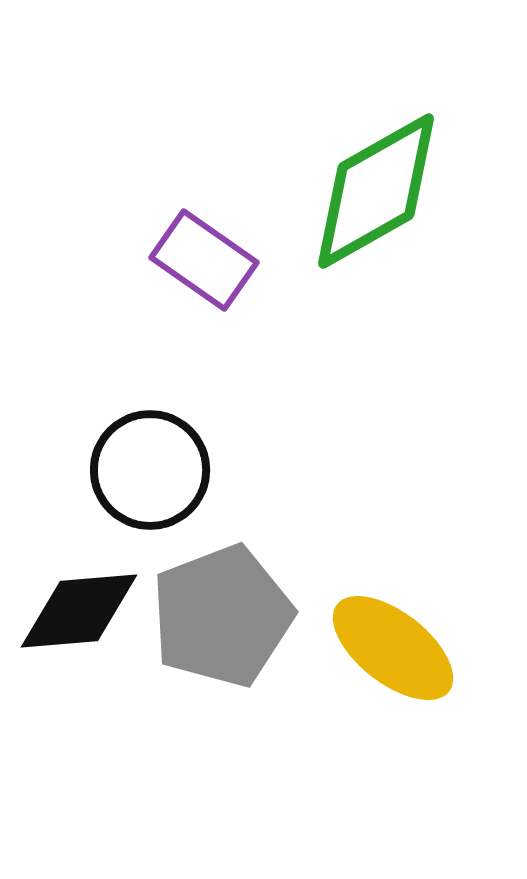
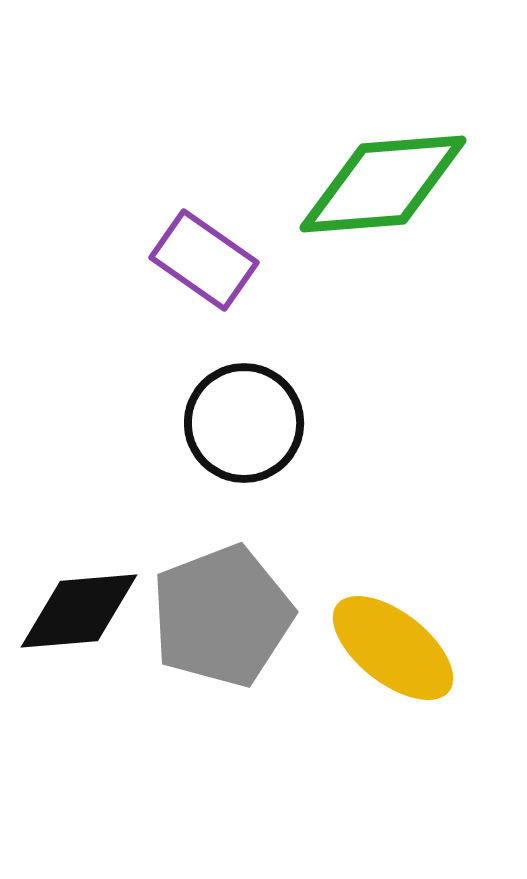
green diamond: moved 7 px right, 7 px up; rotated 25 degrees clockwise
black circle: moved 94 px right, 47 px up
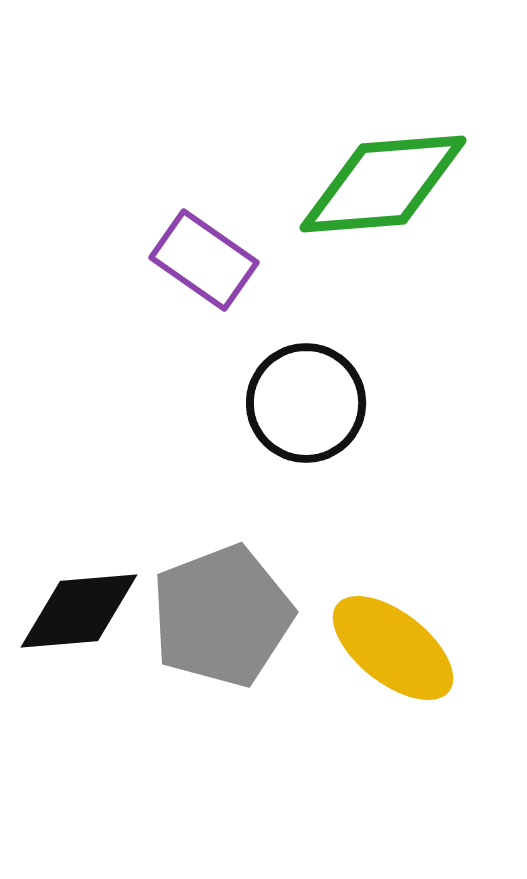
black circle: moved 62 px right, 20 px up
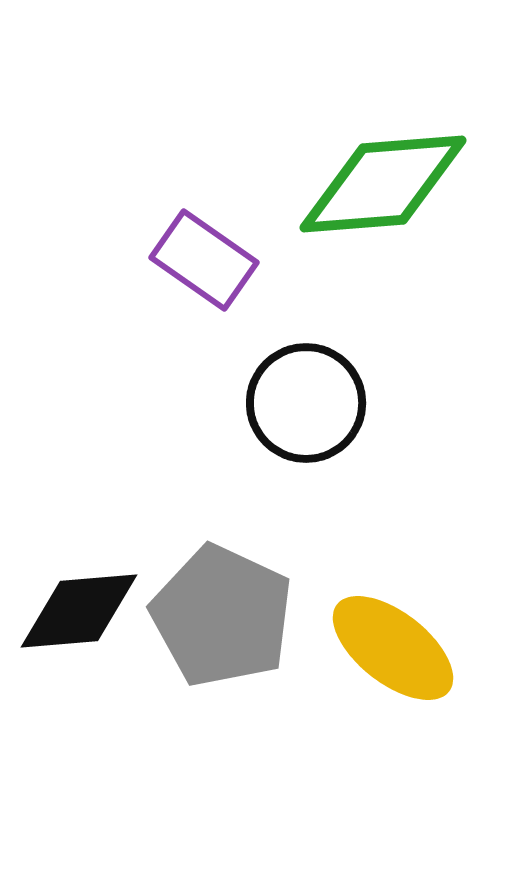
gray pentagon: rotated 26 degrees counterclockwise
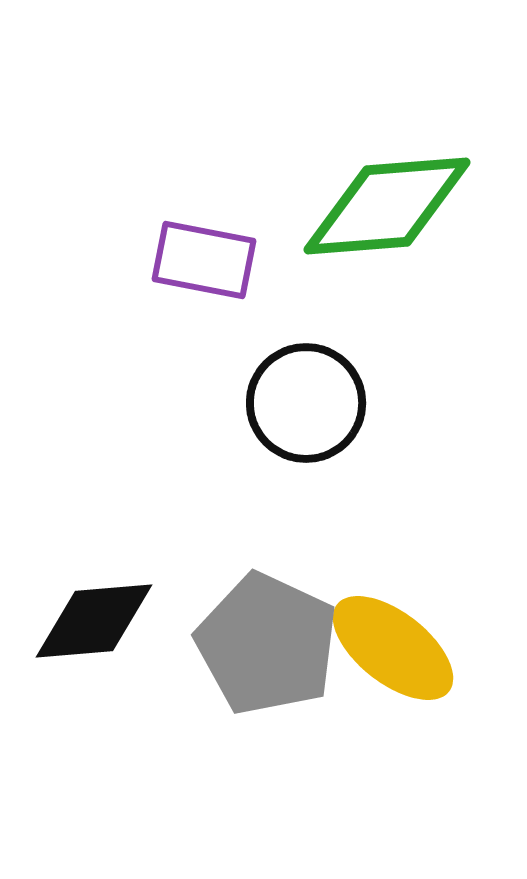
green diamond: moved 4 px right, 22 px down
purple rectangle: rotated 24 degrees counterclockwise
black diamond: moved 15 px right, 10 px down
gray pentagon: moved 45 px right, 28 px down
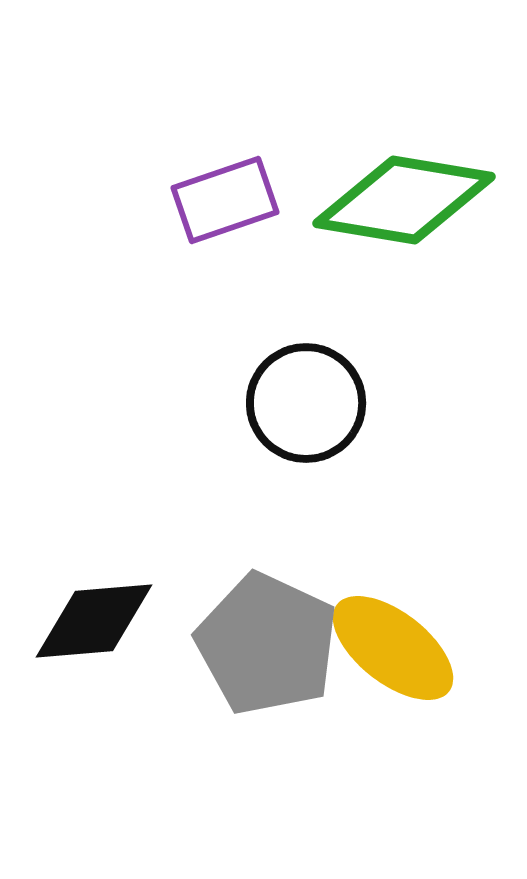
green diamond: moved 17 px right, 6 px up; rotated 14 degrees clockwise
purple rectangle: moved 21 px right, 60 px up; rotated 30 degrees counterclockwise
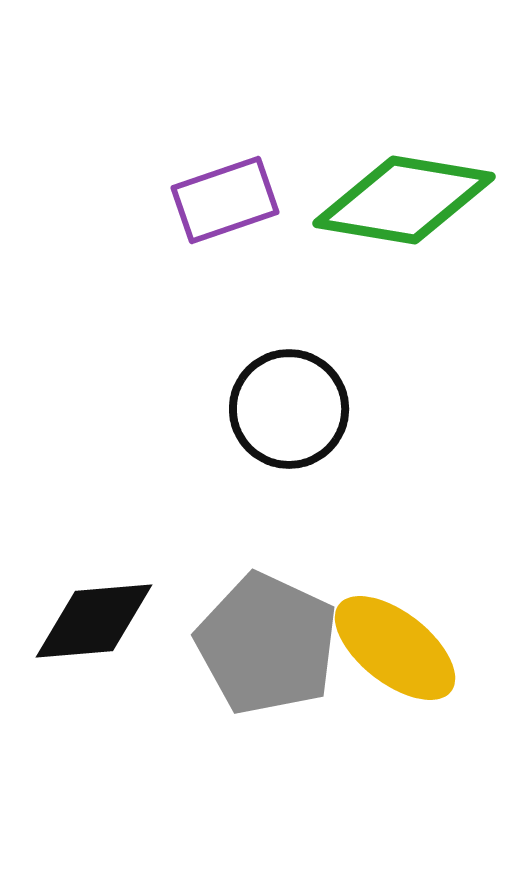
black circle: moved 17 px left, 6 px down
yellow ellipse: moved 2 px right
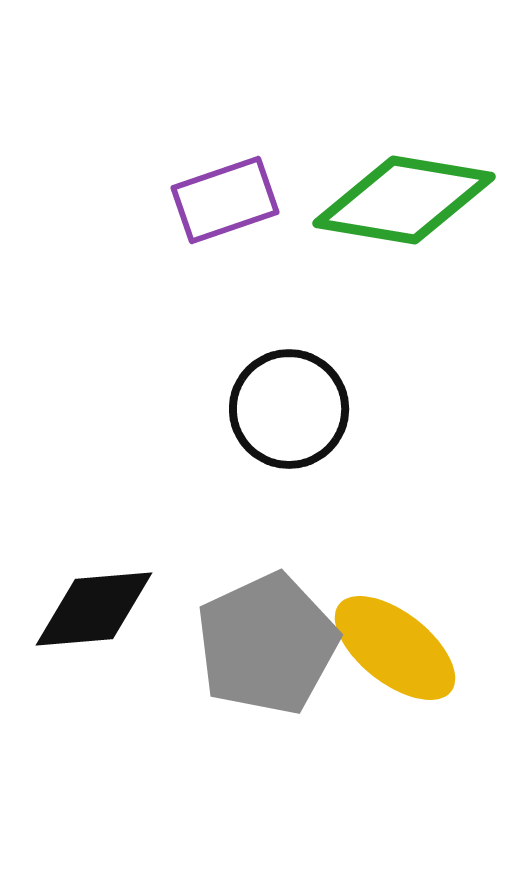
black diamond: moved 12 px up
gray pentagon: rotated 22 degrees clockwise
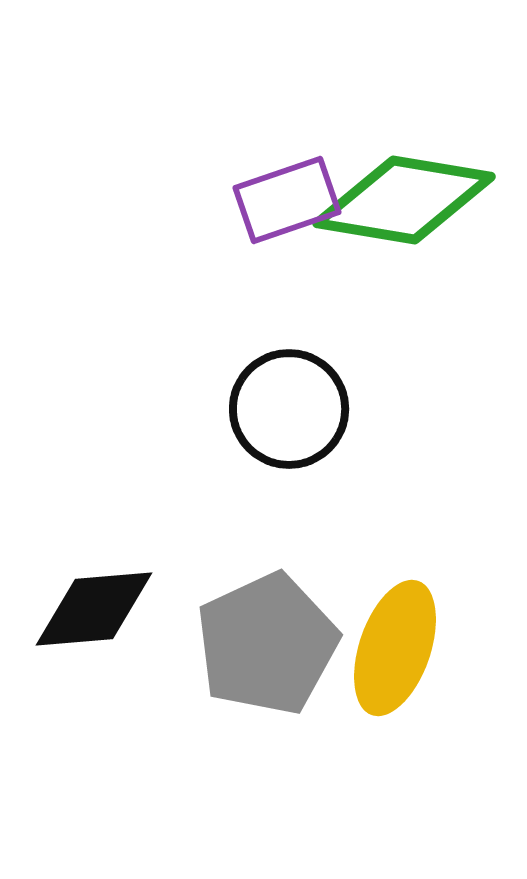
purple rectangle: moved 62 px right
yellow ellipse: rotated 71 degrees clockwise
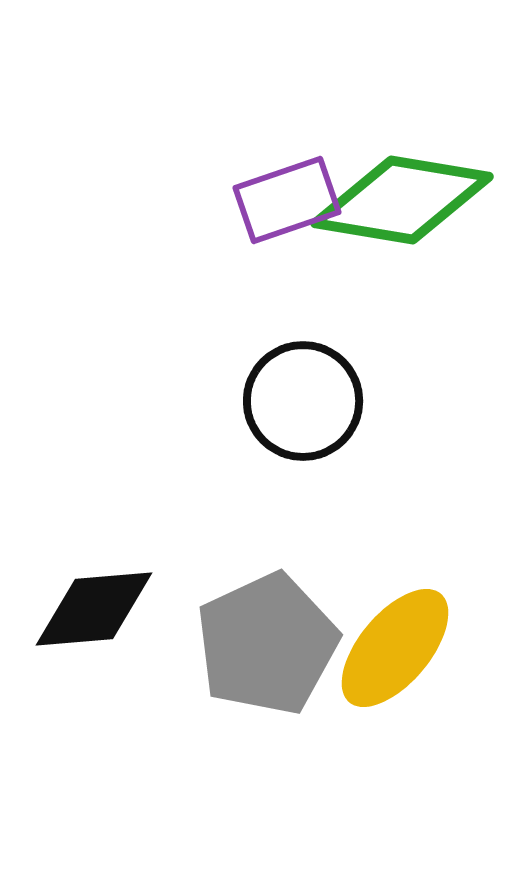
green diamond: moved 2 px left
black circle: moved 14 px right, 8 px up
yellow ellipse: rotated 21 degrees clockwise
